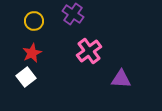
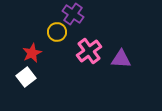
yellow circle: moved 23 px right, 11 px down
purple triangle: moved 20 px up
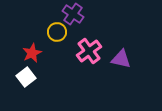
purple triangle: rotated 10 degrees clockwise
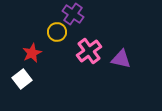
white square: moved 4 px left, 2 px down
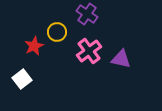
purple cross: moved 14 px right
red star: moved 2 px right, 7 px up
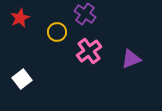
purple cross: moved 2 px left
red star: moved 14 px left, 28 px up
purple triangle: moved 10 px right; rotated 35 degrees counterclockwise
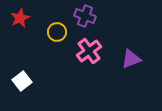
purple cross: moved 2 px down; rotated 15 degrees counterclockwise
white square: moved 2 px down
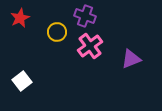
pink cross: moved 1 px right, 5 px up
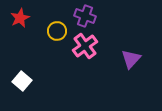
yellow circle: moved 1 px up
pink cross: moved 5 px left
purple triangle: rotated 25 degrees counterclockwise
white square: rotated 12 degrees counterclockwise
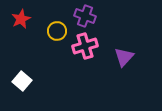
red star: moved 1 px right, 1 px down
pink cross: rotated 20 degrees clockwise
purple triangle: moved 7 px left, 2 px up
